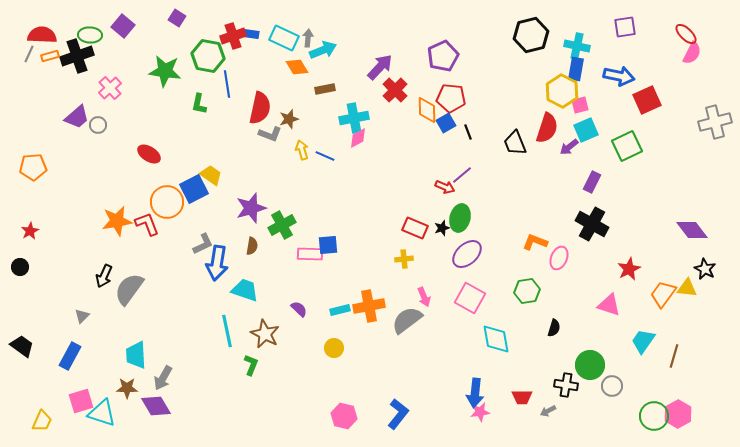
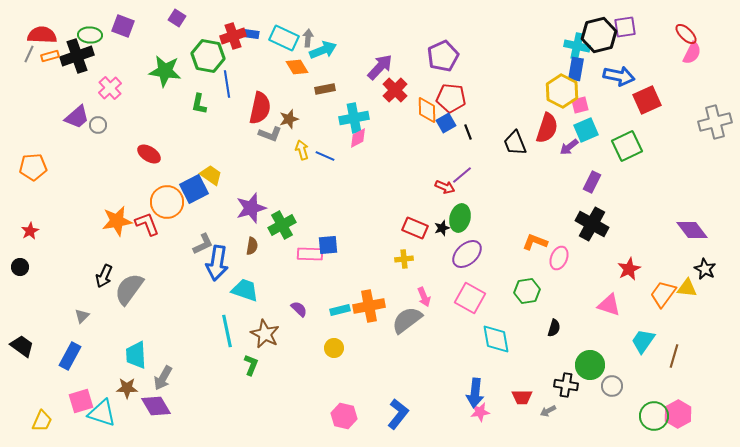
purple square at (123, 26): rotated 20 degrees counterclockwise
black hexagon at (531, 35): moved 68 px right
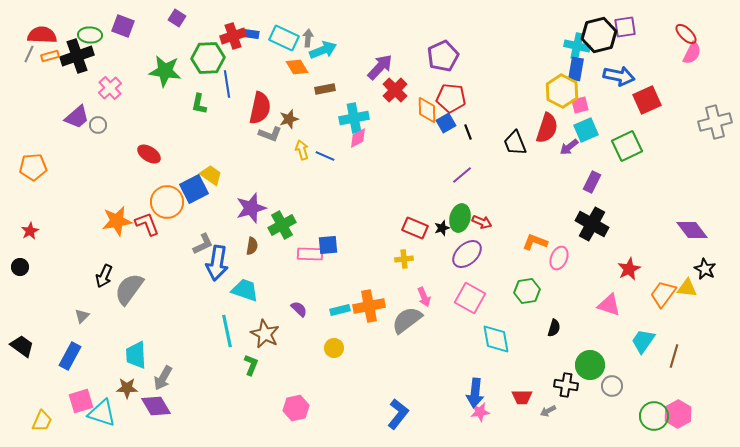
green hexagon at (208, 56): moved 2 px down; rotated 12 degrees counterclockwise
red arrow at (445, 187): moved 37 px right, 35 px down
pink hexagon at (344, 416): moved 48 px left, 8 px up; rotated 25 degrees counterclockwise
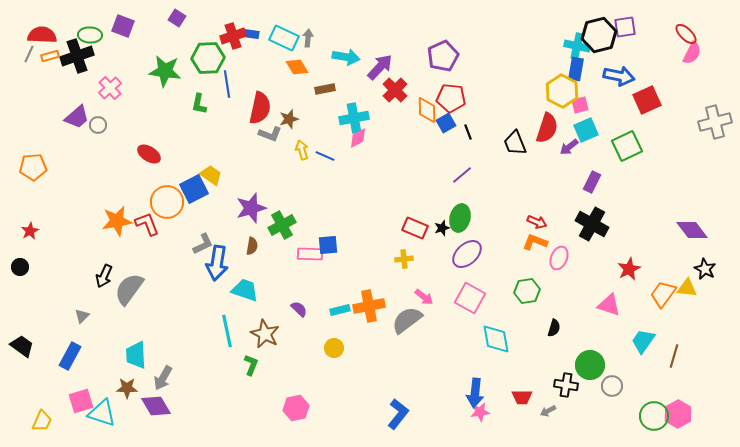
cyan arrow at (323, 50): moved 23 px right, 7 px down; rotated 32 degrees clockwise
red arrow at (482, 222): moved 55 px right
pink arrow at (424, 297): rotated 30 degrees counterclockwise
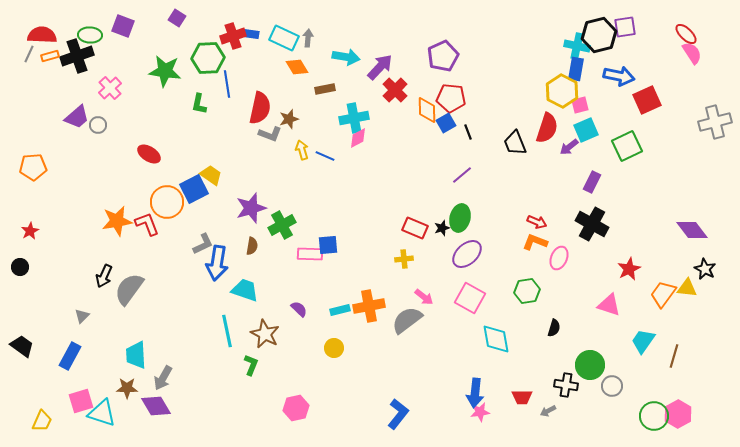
pink semicircle at (692, 53): rotated 60 degrees counterclockwise
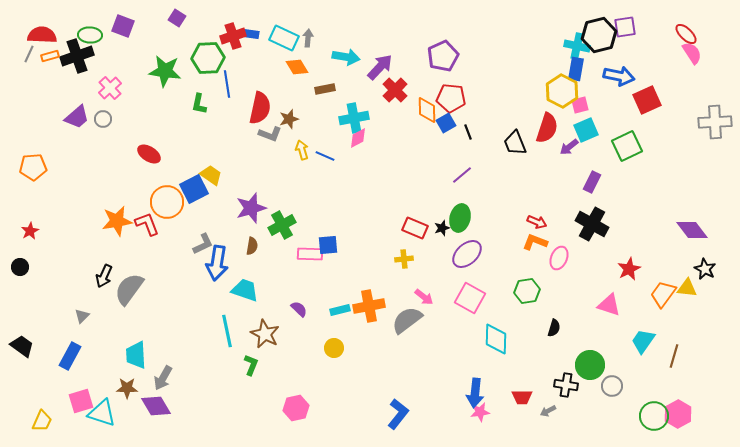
gray cross at (715, 122): rotated 12 degrees clockwise
gray circle at (98, 125): moved 5 px right, 6 px up
cyan diamond at (496, 339): rotated 12 degrees clockwise
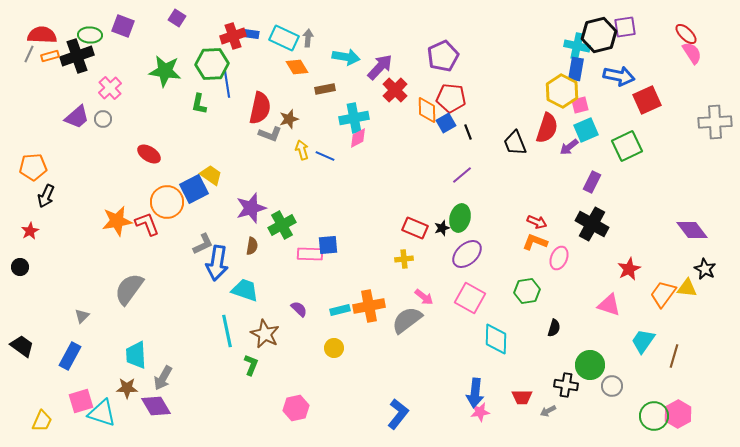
green hexagon at (208, 58): moved 4 px right, 6 px down
black arrow at (104, 276): moved 58 px left, 80 px up
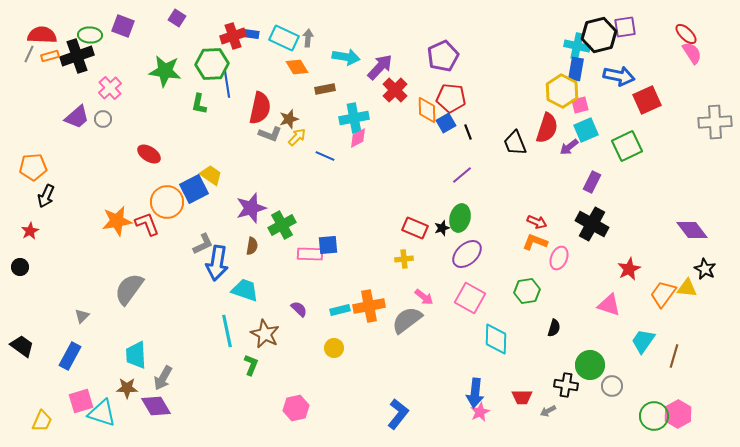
yellow arrow at (302, 150): moved 5 px left, 13 px up; rotated 60 degrees clockwise
pink star at (480, 412): rotated 18 degrees counterclockwise
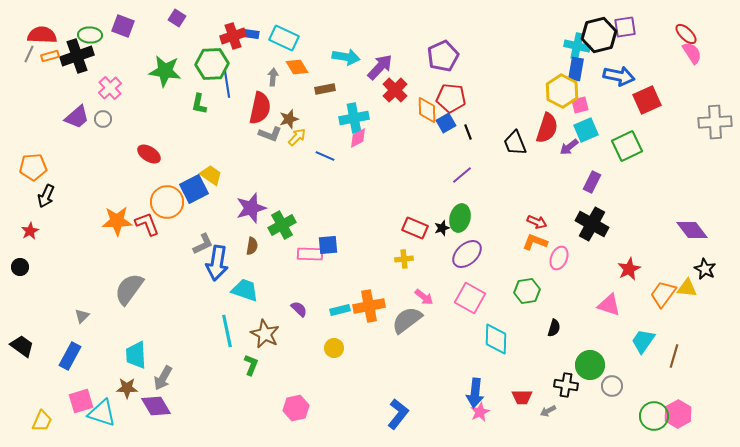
gray arrow at (308, 38): moved 35 px left, 39 px down
orange star at (117, 221): rotated 8 degrees clockwise
